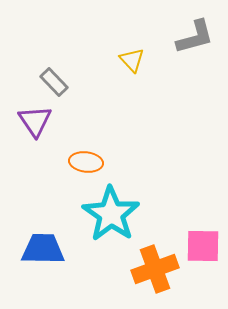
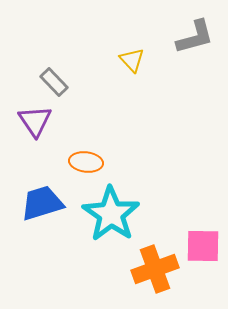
blue trapezoid: moved 1 px left, 46 px up; rotated 18 degrees counterclockwise
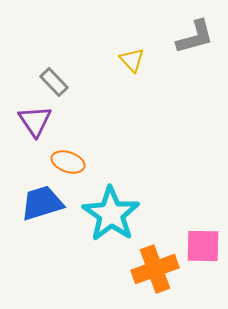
orange ellipse: moved 18 px left; rotated 12 degrees clockwise
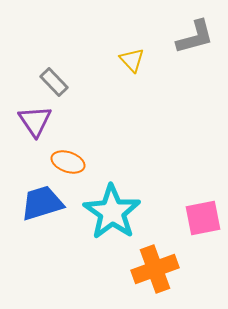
cyan star: moved 1 px right, 2 px up
pink square: moved 28 px up; rotated 12 degrees counterclockwise
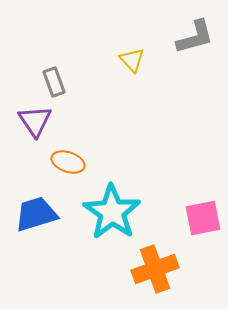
gray rectangle: rotated 24 degrees clockwise
blue trapezoid: moved 6 px left, 11 px down
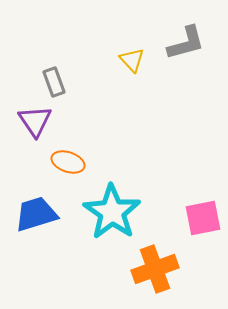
gray L-shape: moved 9 px left, 6 px down
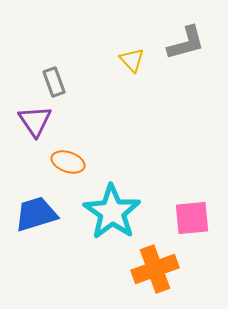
pink square: moved 11 px left; rotated 6 degrees clockwise
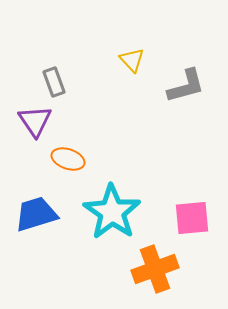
gray L-shape: moved 43 px down
orange ellipse: moved 3 px up
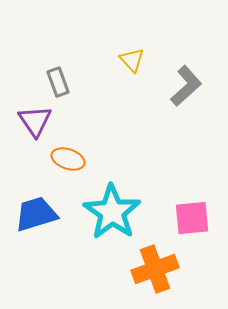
gray rectangle: moved 4 px right
gray L-shape: rotated 27 degrees counterclockwise
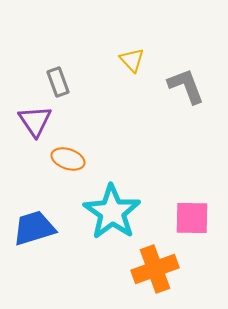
gray L-shape: rotated 69 degrees counterclockwise
blue trapezoid: moved 2 px left, 14 px down
pink square: rotated 6 degrees clockwise
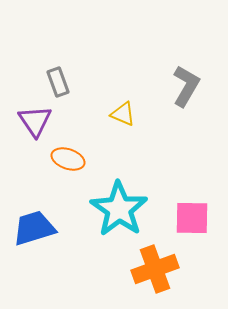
yellow triangle: moved 9 px left, 54 px down; rotated 24 degrees counterclockwise
gray L-shape: rotated 51 degrees clockwise
cyan star: moved 7 px right, 3 px up
